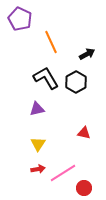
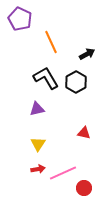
pink line: rotated 8 degrees clockwise
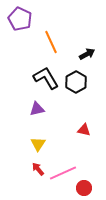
red triangle: moved 3 px up
red arrow: rotated 120 degrees counterclockwise
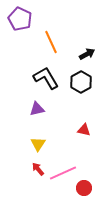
black hexagon: moved 5 px right
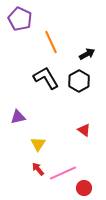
black hexagon: moved 2 px left, 1 px up
purple triangle: moved 19 px left, 8 px down
red triangle: rotated 24 degrees clockwise
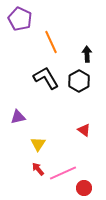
black arrow: rotated 63 degrees counterclockwise
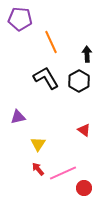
purple pentagon: rotated 20 degrees counterclockwise
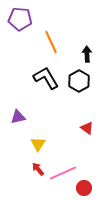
red triangle: moved 3 px right, 2 px up
